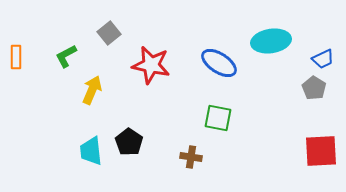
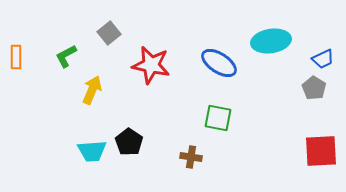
cyan trapezoid: moved 1 px right; rotated 88 degrees counterclockwise
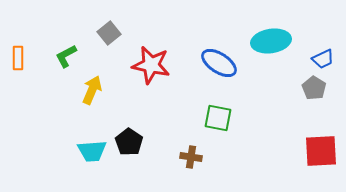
orange rectangle: moved 2 px right, 1 px down
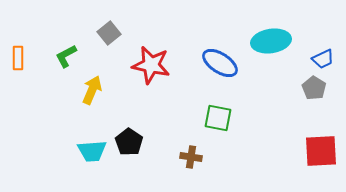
blue ellipse: moved 1 px right
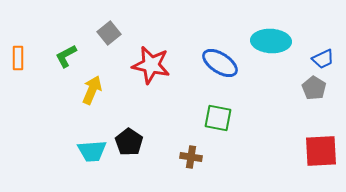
cyan ellipse: rotated 12 degrees clockwise
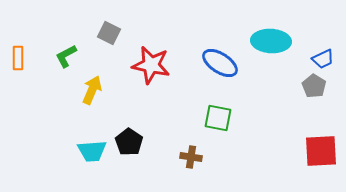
gray square: rotated 25 degrees counterclockwise
gray pentagon: moved 2 px up
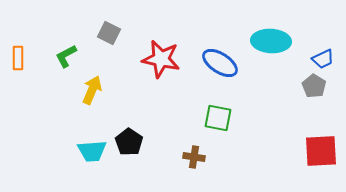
red star: moved 10 px right, 6 px up
brown cross: moved 3 px right
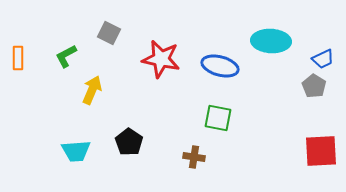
blue ellipse: moved 3 px down; rotated 18 degrees counterclockwise
cyan trapezoid: moved 16 px left
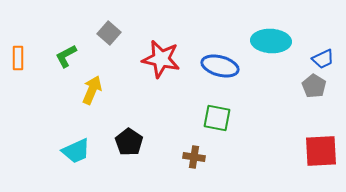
gray square: rotated 15 degrees clockwise
green square: moved 1 px left
cyan trapezoid: rotated 20 degrees counterclockwise
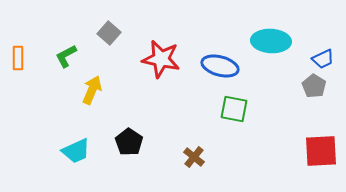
green square: moved 17 px right, 9 px up
brown cross: rotated 30 degrees clockwise
